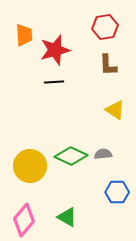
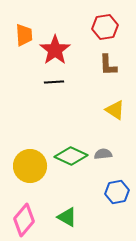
red star: rotated 20 degrees counterclockwise
blue hexagon: rotated 10 degrees counterclockwise
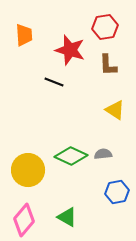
red star: moved 15 px right; rotated 20 degrees counterclockwise
black line: rotated 24 degrees clockwise
yellow circle: moved 2 px left, 4 px down
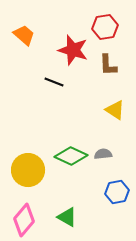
orange trapezoid: rotated 45 degrees counterclockwise
red star: moved 3 px right
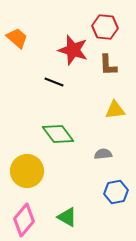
red hexagon: rotated 15 degrees clockwise
orange trapezoid: moved 7 px left, 3 px down
yellow triangle: rotated 40 degrees counterclockwise
green diamond: moved 13 px left, 22 px up; rotated 28 degrees clockwise
yellow circle: moved 1 px left, 1 px down
blue hexagon: moved 1 px left
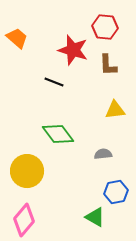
green triangle: moved 28 px right
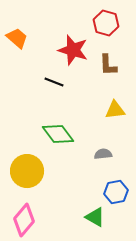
red hexagon: moved 1 px right, 4 px up; rotated 10 degrees clockwise
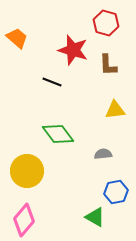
black line: moved 2 px left
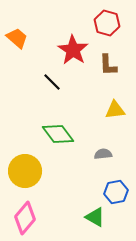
red hexagon: moved 1 px right
red star: rotated 16 degrees clockwise
black line: rotated 24 degrees clockwise
yellow circle: moved 2 px left
pink diamond: moved 1 px right, 2 px up
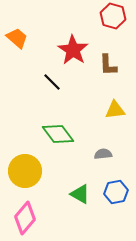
red hexagon: moved 6 px right, 7 px up
green triangle: moved 15 px left, 23 px up
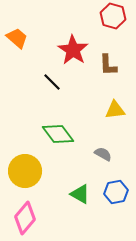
gray semicircle: rotated 36 degrees clockwise
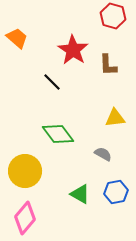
yellow triangle: moved 8 px down
